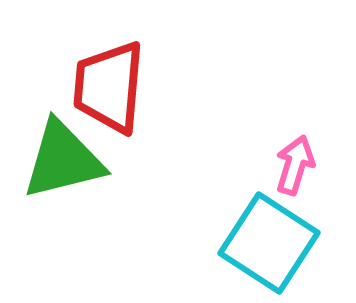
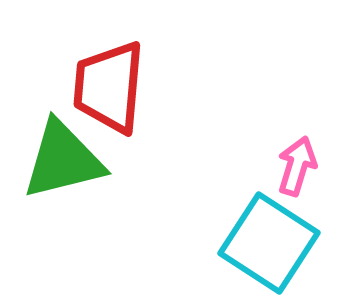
pink arrow: moved 2 px right, 1 px down
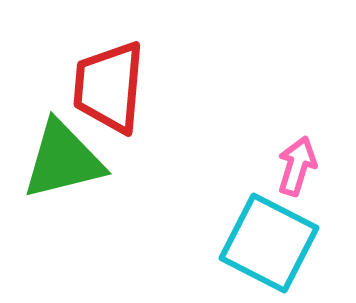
cyan square: rotated 6 degrees counterclockwise
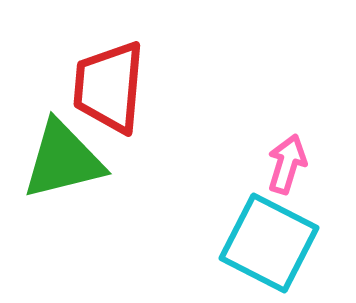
pink arrow: moved 10 px left, 2 px up
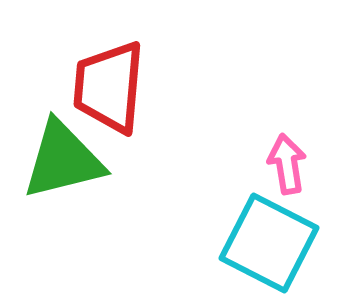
pink arrow: rotated 26 degrees counterclockwise
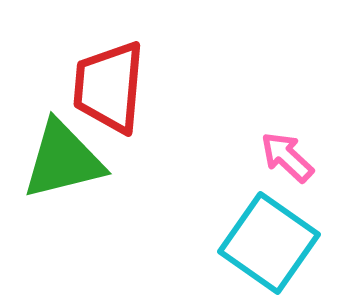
pink arrow: moved 7 px up; rotated 38 degrees counterclockwise
cyan square: rotated 8 degrees clockwise
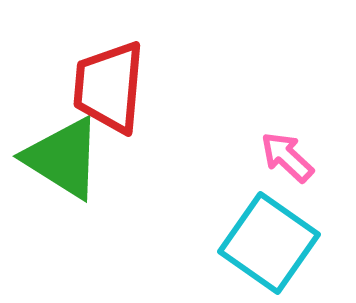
green triangle: moved 2 px up; rotated 46 degrees clockwise
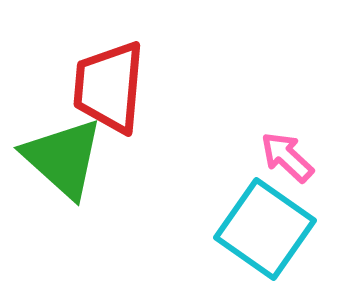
green triangle: rotated 10 degrees clockwise
cyan square: moved 4 px left, 14 px up
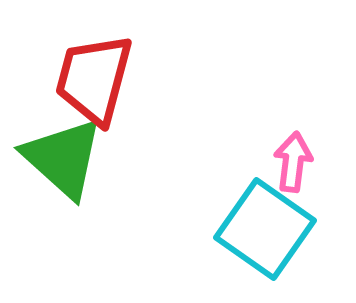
red trapezoid: moved 15 px left, 8 px up; rotated 10 degrees clockwise
pink arrow: moved 6 px right, 5 px down; rotated 54 degrees clockwise
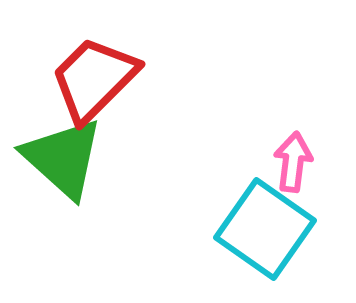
red trapezoid: rotated 30 degrees clockwise
